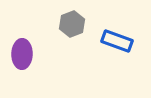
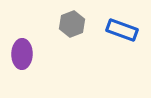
blue rectangle: moved 5 px right, 11 px up
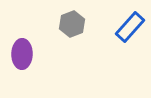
blue rectangle: moved 8 px right, 3 px up; rotated 68 degrees counterclockwise
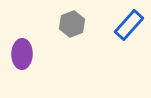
blue rectangle: moved 1 px left, 2 px up
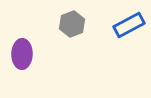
blue rectangle: rotated 20 degrees clockwise
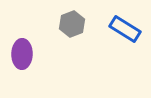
blue rectangle: moved 4 px left, 4 px down; rotated 60 degrees clockwise
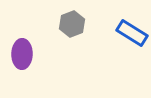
blue rectangle: moved 7 px right, 4 px down
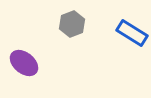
purple ellipse: moved 2 px right, 9 px down; rotated 52 degrees counterclockwise
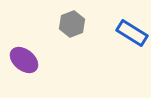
purple ellipse: moved 3 px up
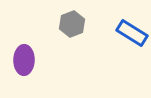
purple ellipse: rotated 52 degrees clockwise
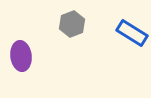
purple ellipse: moved 3 px left, 4 px up; rotated 8 degrees counterclockwise
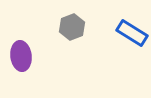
gray hexagon: moved 3 px down
